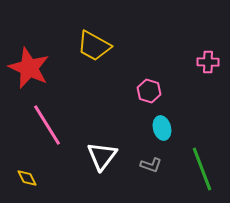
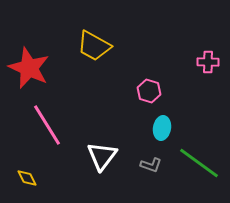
cyan ellipse: rotated 25 degrees clockwise
green line: moved 3 px left, 6 px up; rotated 33 degrees counterclockwise
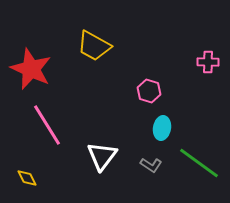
red star: moved 2 px right, 1 px down
gray L-shape: rotated 15 degrees clockwise
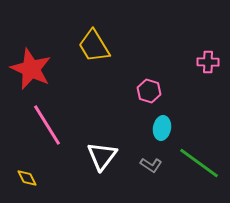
yellow trapezoid: rotated 30 degrees clockwise
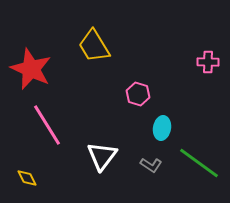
pink hexagon: moved 11 px left, 3 px down
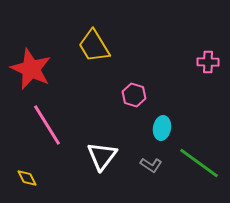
pink hexagon: moved 4 px left, 1 px down
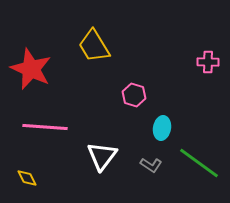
pink line: moved 2 px left, 2 px down; rotated 54 degrees counterclockwise
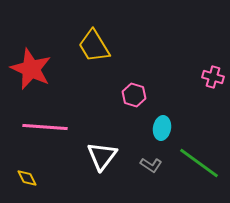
pink cross: moved 5 px right, 15 px down; rotated 15 degrees clockwise
